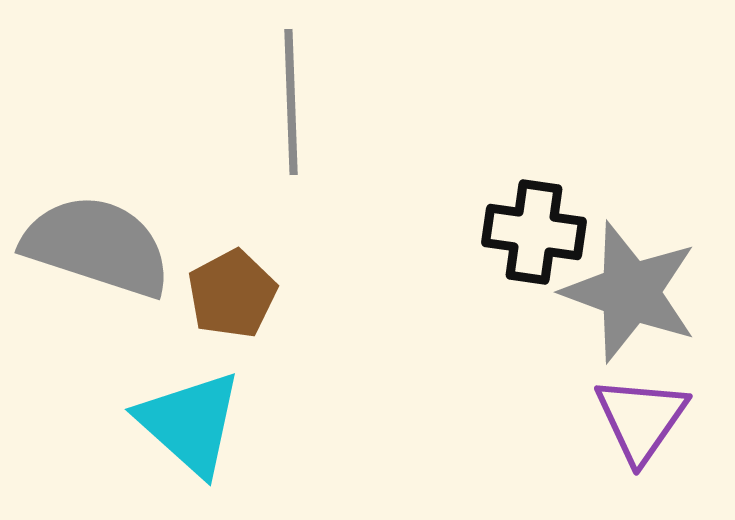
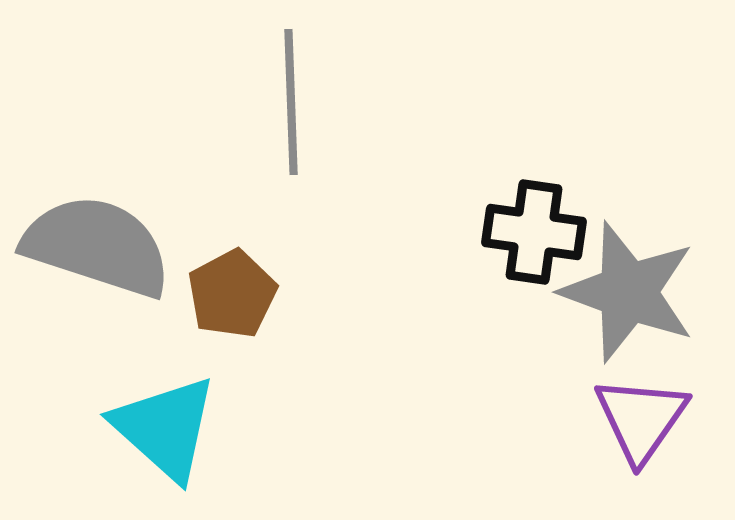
gray star: moved 2 px left
cyan triangle: moved 25 px left, 5 px down
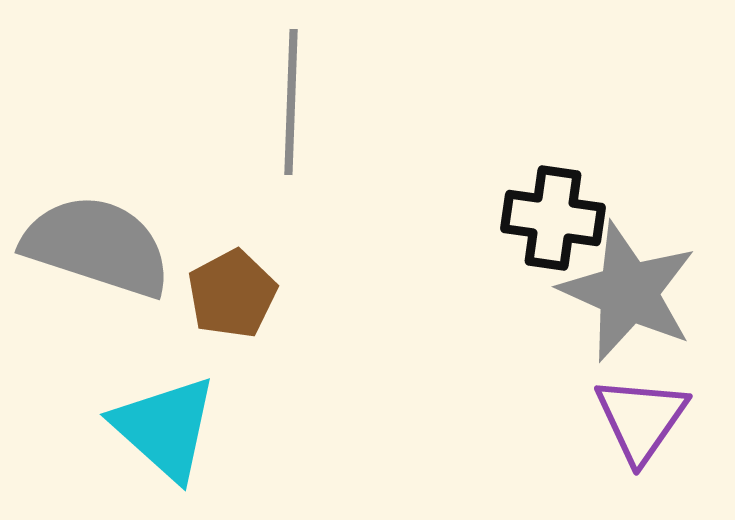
gray line: rotated 4 degrees clockwise
black cross: moved 19 px right, 14 px up
gray star: rotated 4 degrees clockwise
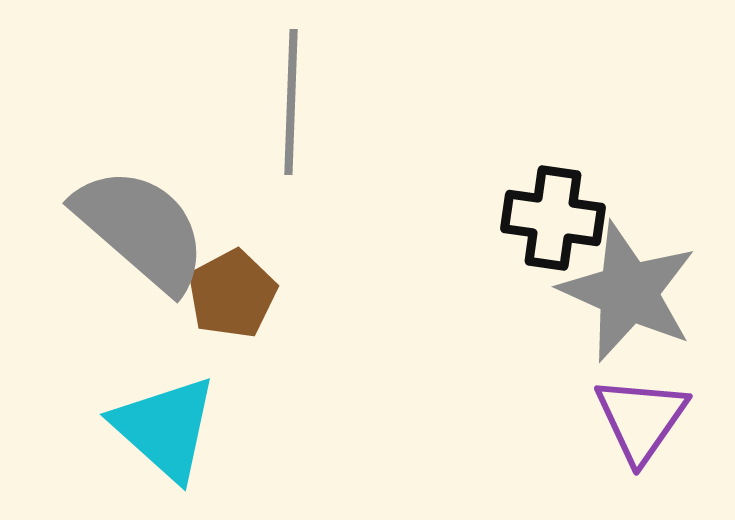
gray semicircle: moved 44 px right, 17 px up; rotated 23 degrees clockwise
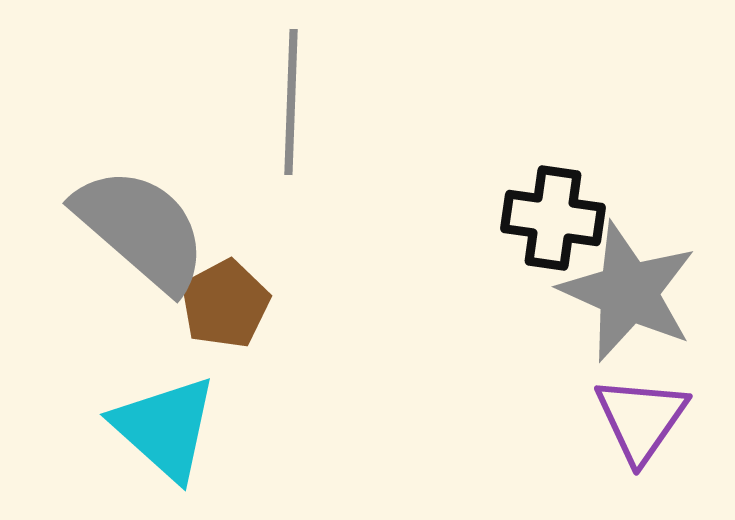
brown pentagon: moved 7 px left, 10 px down
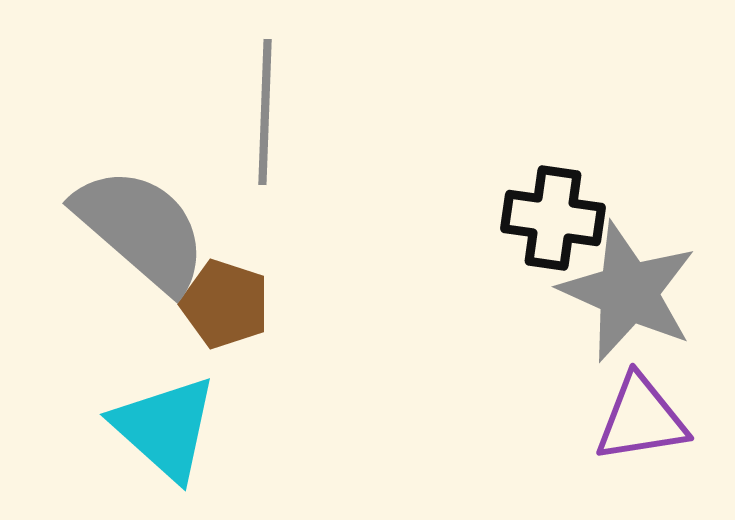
gray line: moved 26 px left, 10 px down
brown pentagon: rotated 26 degrees counterclockwise
purple triangle: rotated 46 degrees clockwise
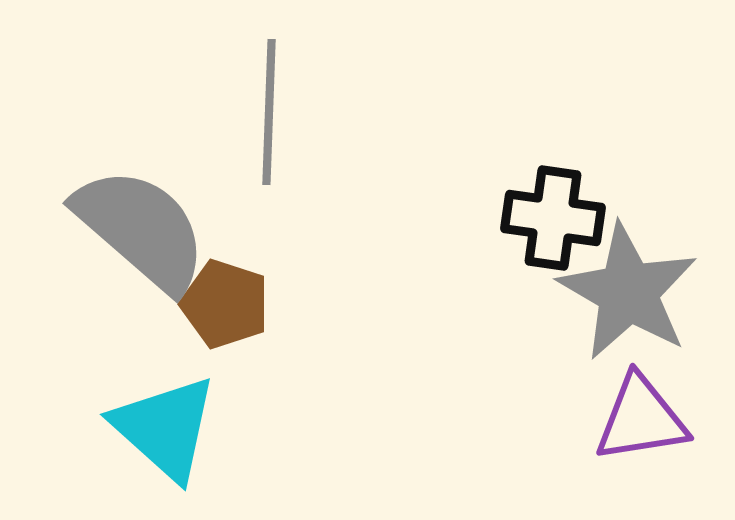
gray line: moved 4 px right
gray star: rotated 6 degrees clockwise
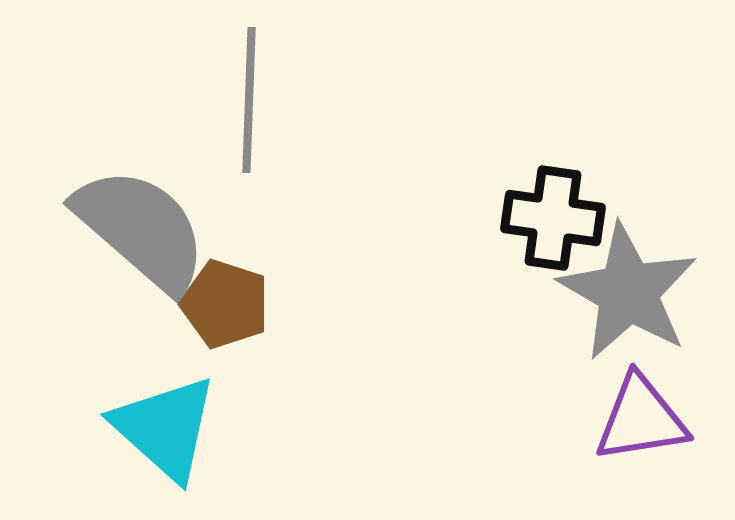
gray line: moved 20 px left, 12 px up
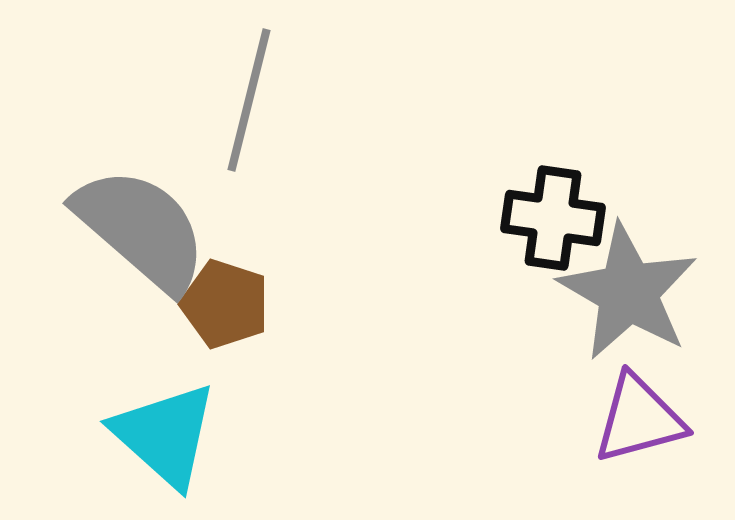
gray line: rotated 12 degrees clockwise
purple triangle: moved 2 px left; rotated 6 degrees counterclockwise
cyan triangle: moved 7 px down
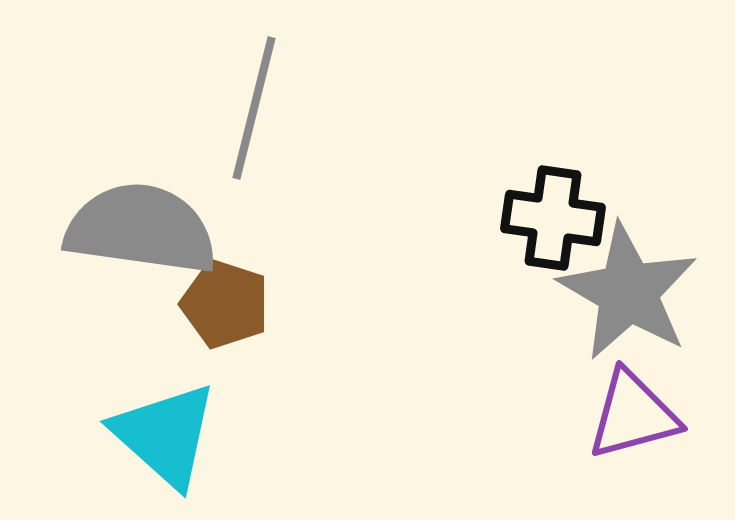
gray line: moved 5 px right, 8 px down
gray semicircle: rotated 33 degrees counterclockwise
purple triangle: moved 6 px left, 4 px up
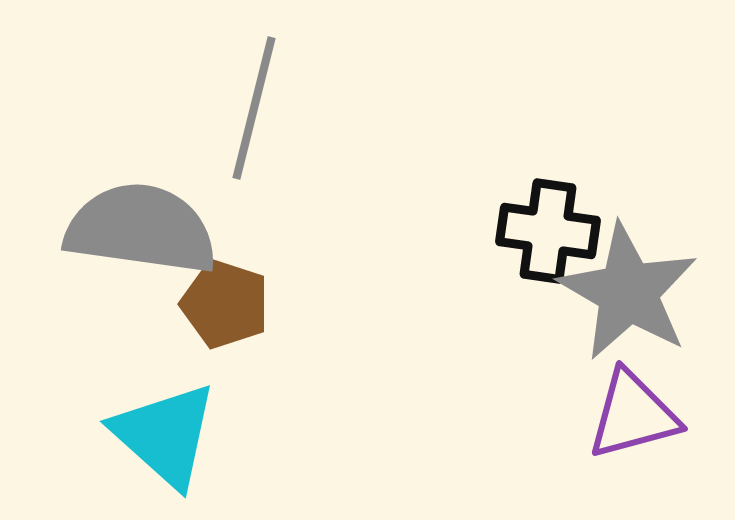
black cross: moved 5 px left, 13 px down
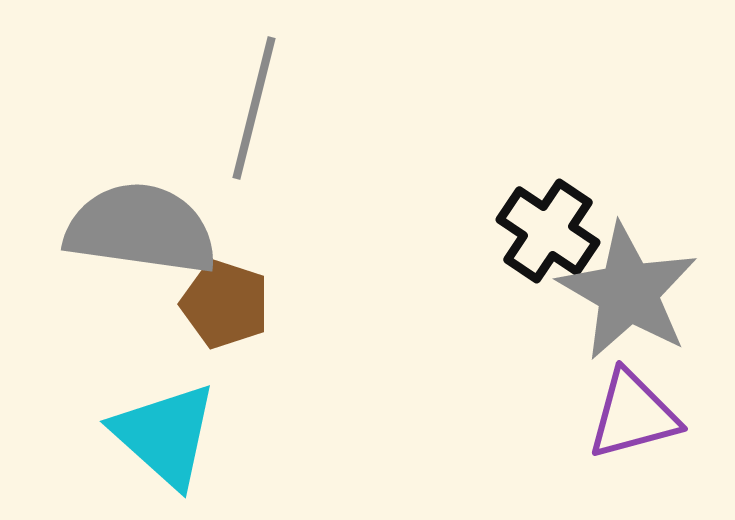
black cross: rotated 26 degrees clockwise
